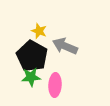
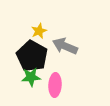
yellow star: rotated 28 degrees clockwise
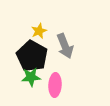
gray arrow: rotated 135 degrees counterclockwise
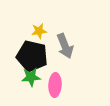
yellow star: rotated 14 degrees clockwise
black pentagon: rotated 16 degrees counterclockwise
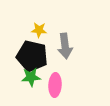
yellow star: moved 1 px up; rotated 14 degrees clockwise
gray arrow: rotated 15 degrees clockwise
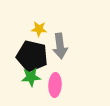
yellow star: moved 1 px up
gray arrow: moved 5 px left
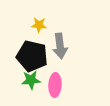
yellow star: moved 4 px up
green star: moved 3 px down
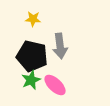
yellow star: moved 6 px left, 6 px up
green star: rotated 18 degrees counterclockwise
pink ellipse: rotated 50 degrees counterclockwise
